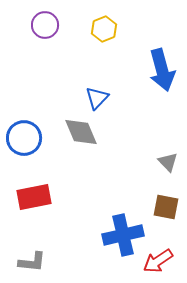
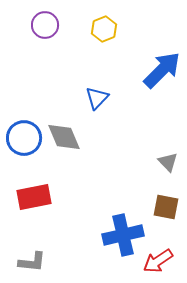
blue arrow: rotated 120 degrees counterclockwise
gray diamond: moved 17 px left, 5 px down
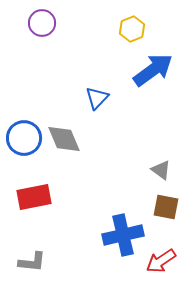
purple circle: moved 3 px left, 2 px up
yellow hexagon: moved 28 px right
blue arrow: moved 9 px left; rotated 9 degrees clockwise
gray diamond: moved 2 px down
gray triangle: moved 7 px left, 8 px down; rotated 10 degrees counterclockwise
red arrow: moved 3 px right
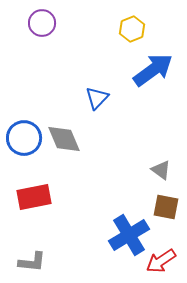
blue cross: moved 6 px right; rotated 18 degrees counterclockwise
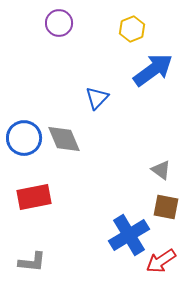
purple circle: moved 17 px right
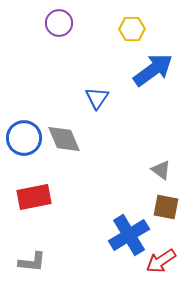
yellow hexagon: rotated 20 degrees clockwise
blue triangle: rotated 10 degrees counterclockwise
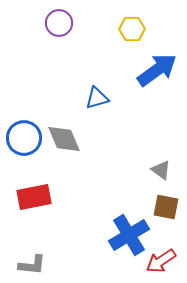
blue arrow: moved 4 px right
blue triangle: rotated 40 degrees clockwise
gray L-shape: moved 3 px down
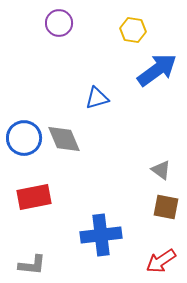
yellow hexagon: moved 1 px right, 1 px down; rotated 10 degrees clockwise
blue cross: moved 28 px left; rotated 24 degrees clockwise
